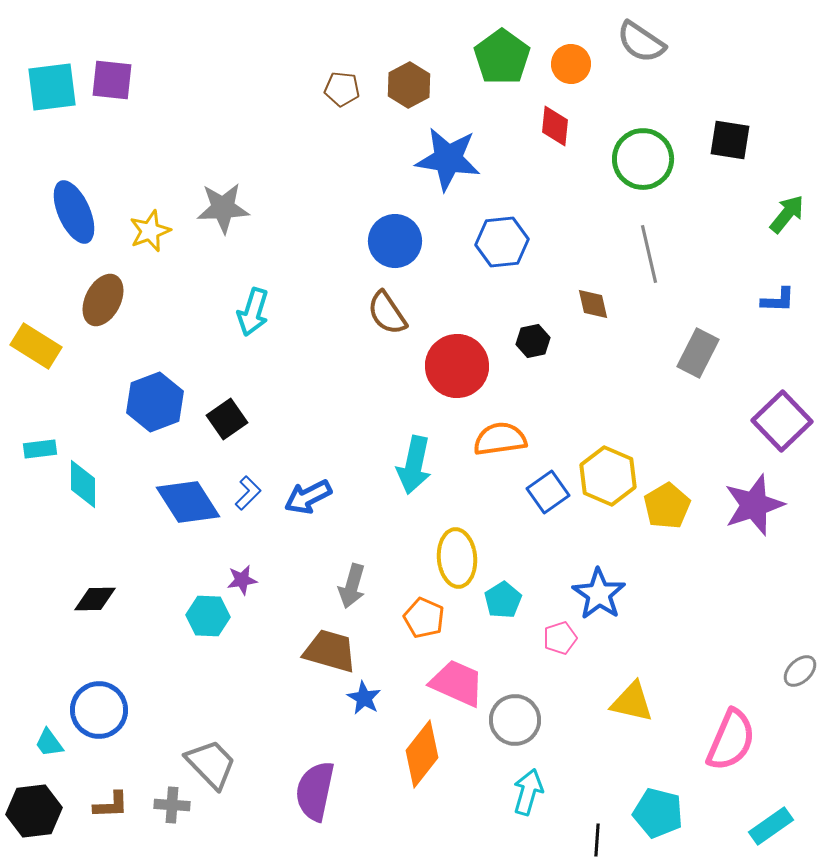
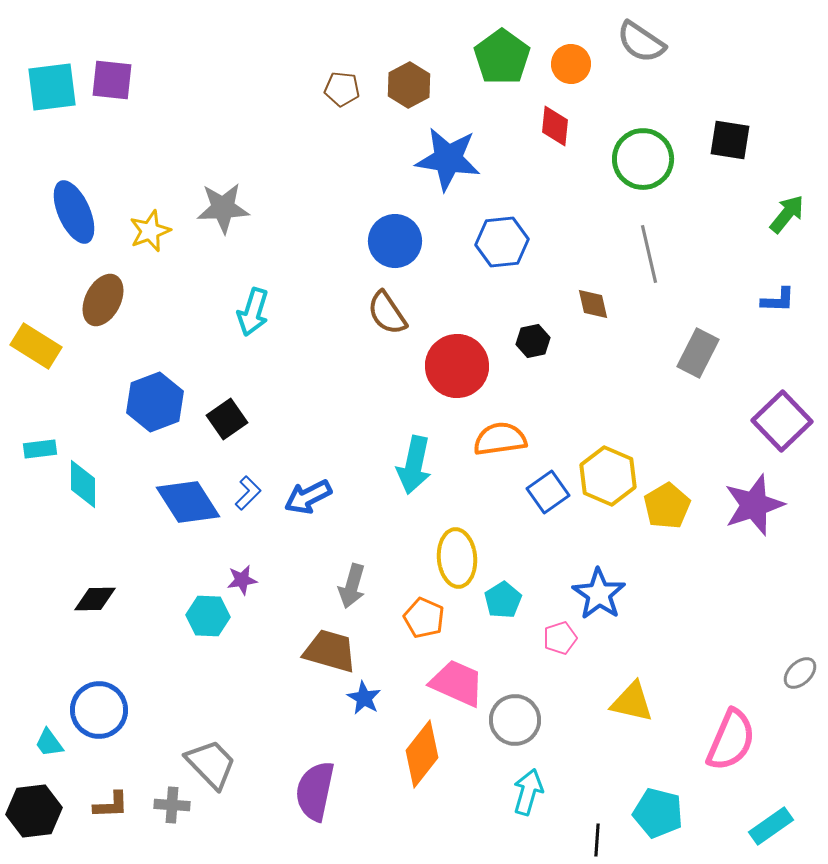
gray ellipse at (800, 671): moved 2 px down
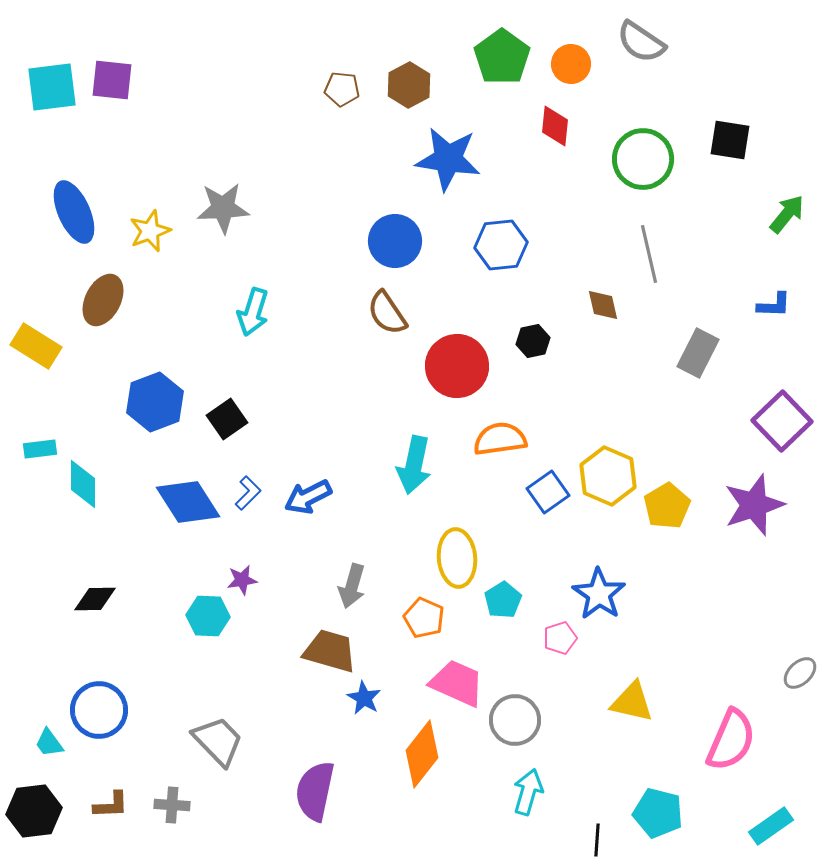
blue hexagon at (502, 242): moved 1 px left, 3 px down
blue L-shape at (778, 300): moved 4 px left, 5 px down
brown diamond at (593, 304): moved 10 px right, 1 px down
gray trapezoid at (211, 764): moved 7 px right, 23 px up
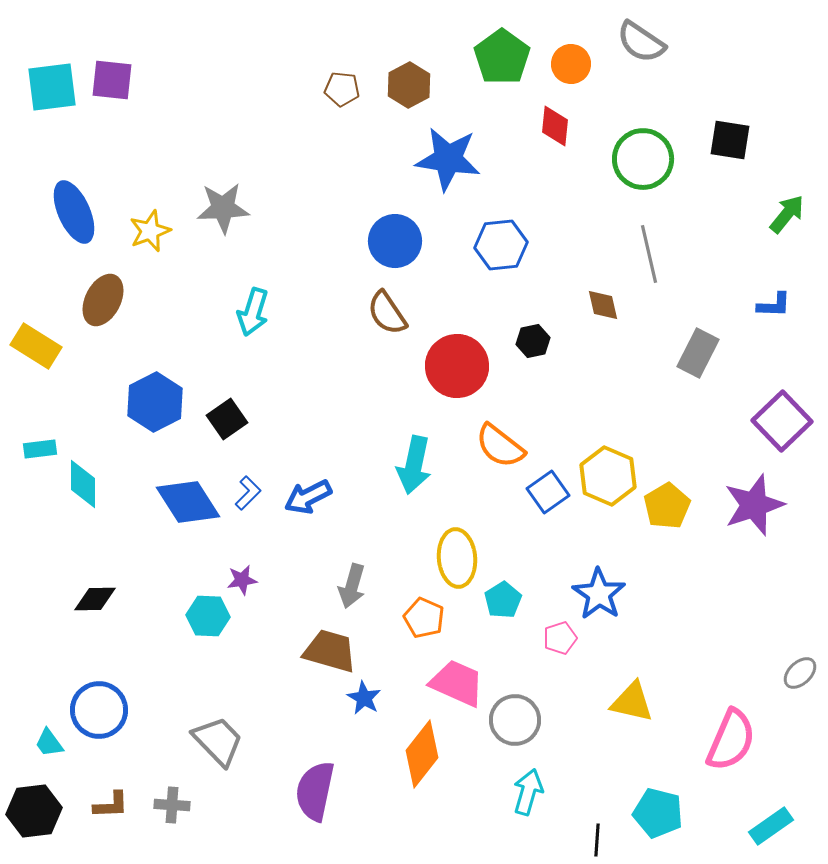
blue hexagon at (155, 402): rotated 6 degrees counterclockwise
orange semicircle at (500, 439): moved 7 px down; rotated 134 degrees counterclockwise
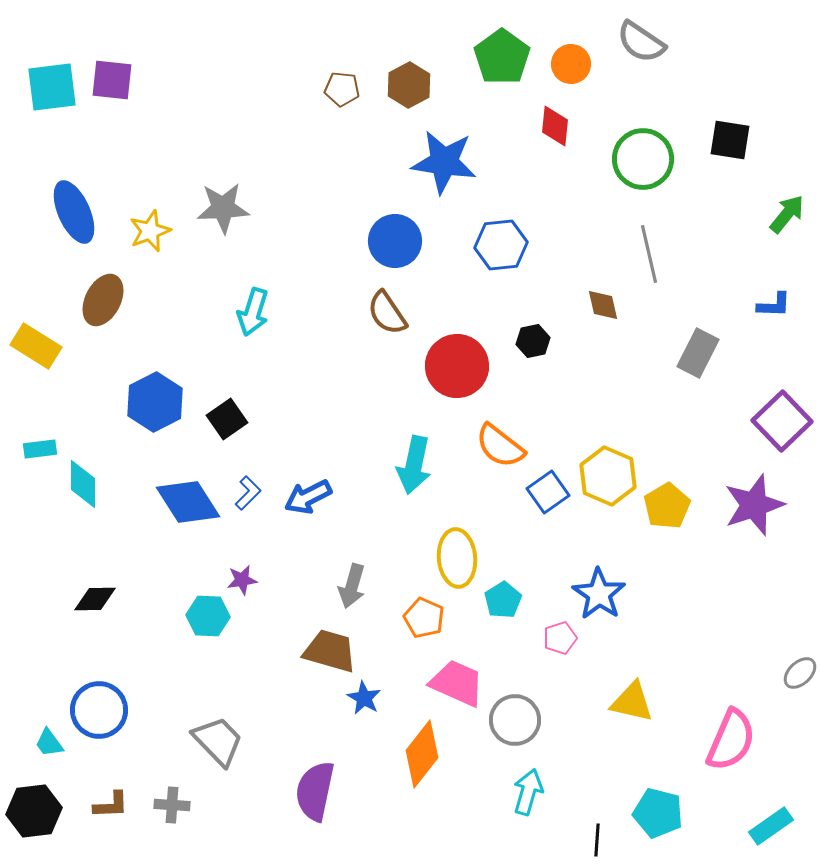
blue star at (448, 159): moved 4 px left, 3 px down
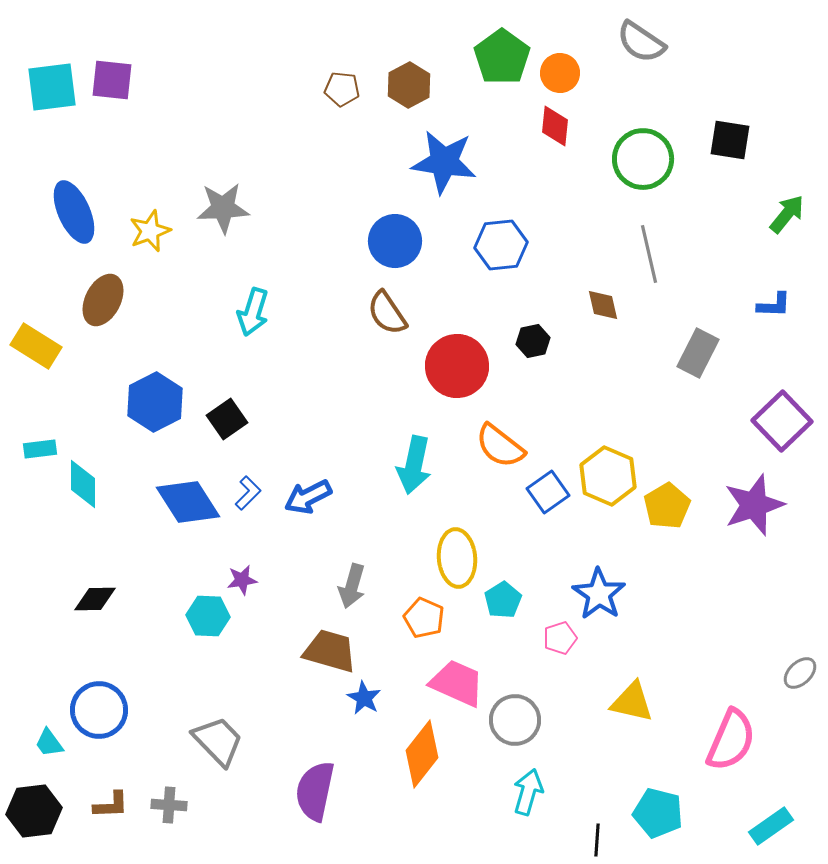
orange circle at (571, 64): moved 11 px left, 9 px down
gray cross at (172, 805): moved 3 px left
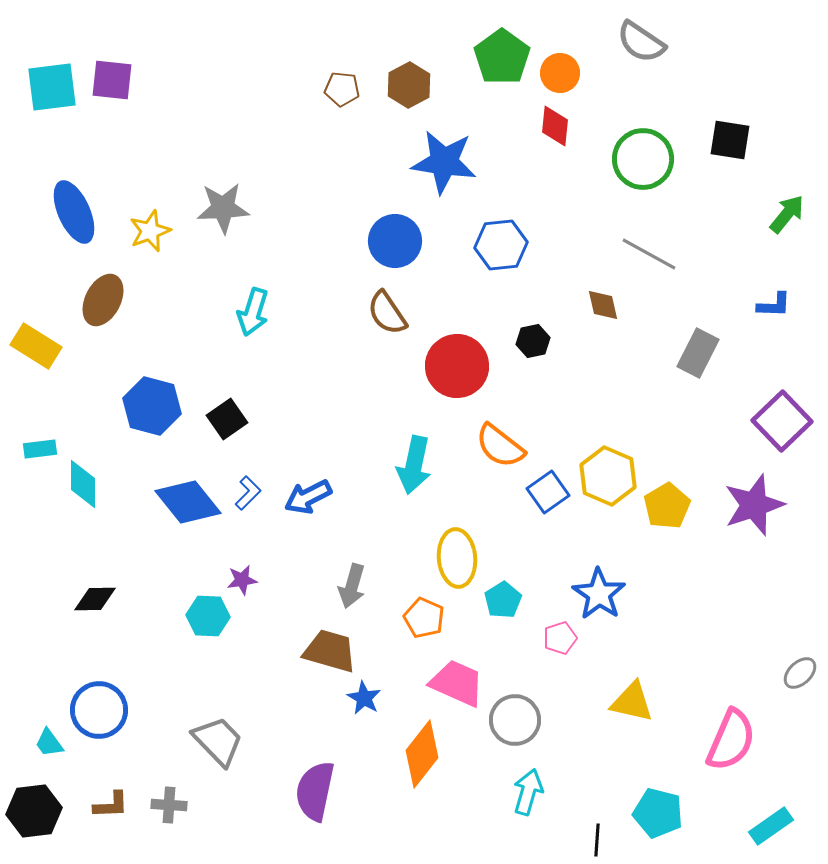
gray line at (649, 254): rotated 48 degrees counterclockwise
blue hexagon at (155, 402): moved 3 px left, 4 px down; rotated 18 degrees counterclockwise
blue diamond at (188, 502): rotated 6 degrees counterclockwise
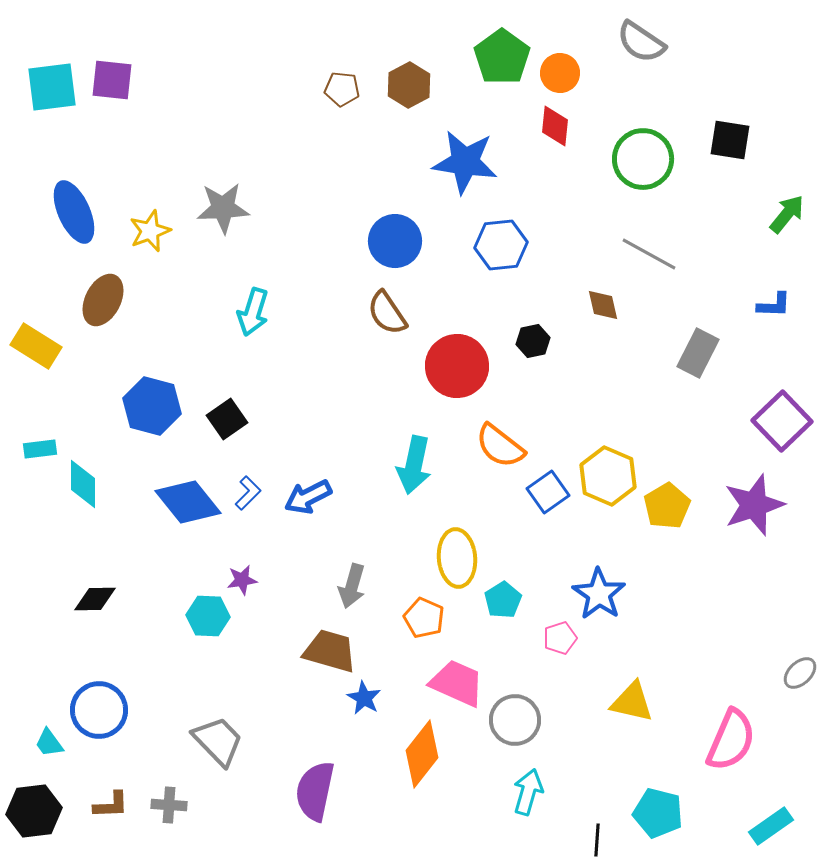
blue star at (444, 162): moved 21 px right
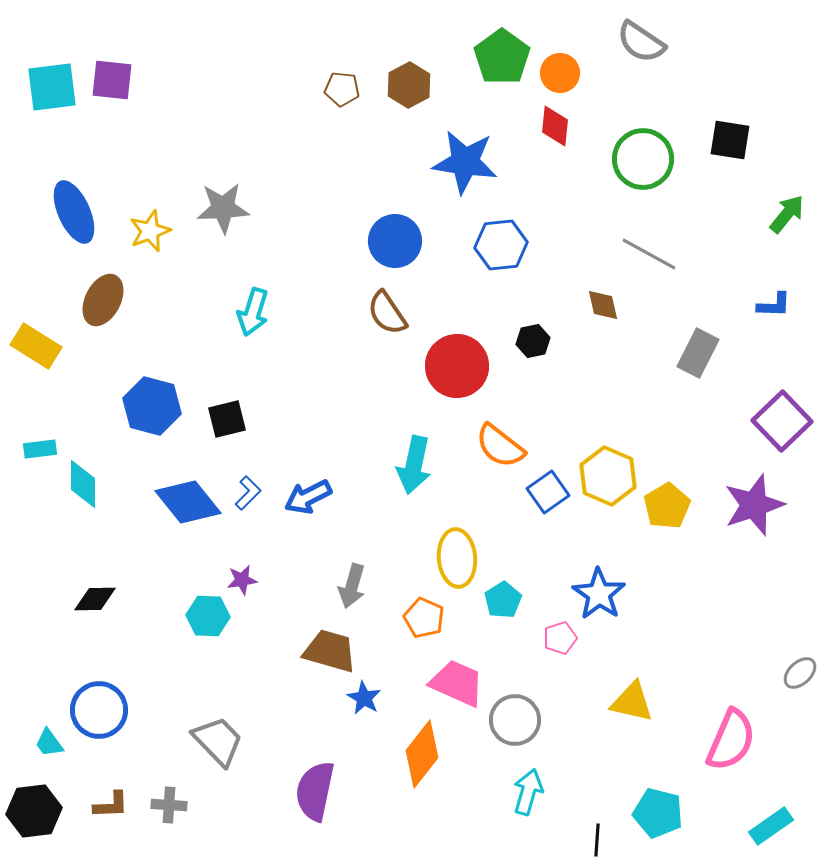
black square at (227, 419): rotated 21 degrees clockwise
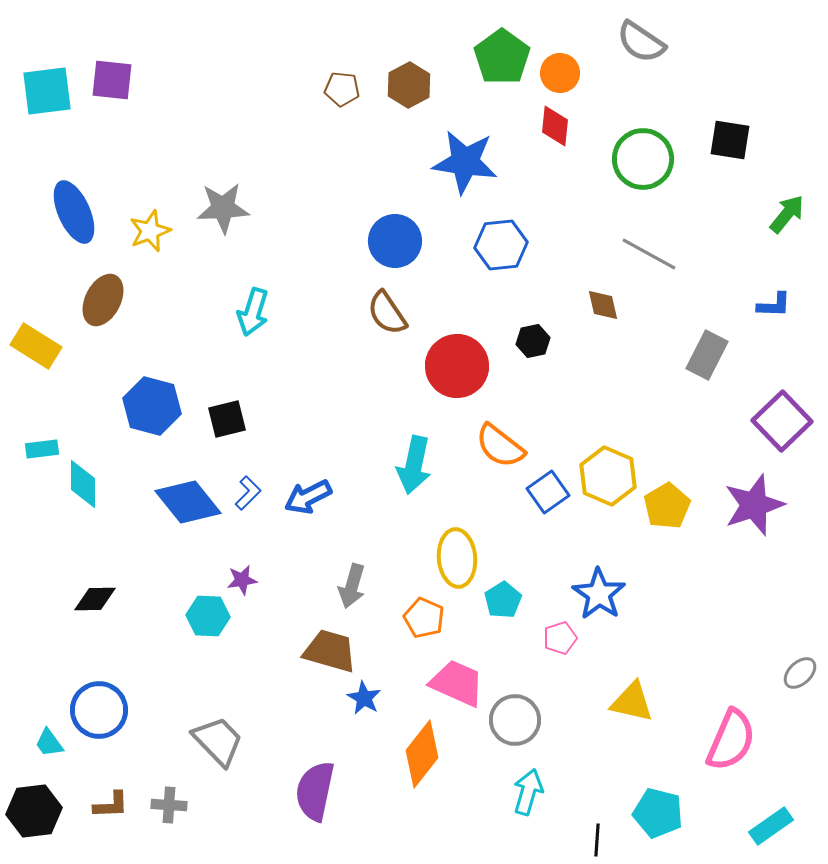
cyan square at (52, 87): moved 5 px left, 4 px down
gray rectangle at (698, 353): moved 9 px right, 2 px down
cyan rectangle at (40, 449): moved 2 px right
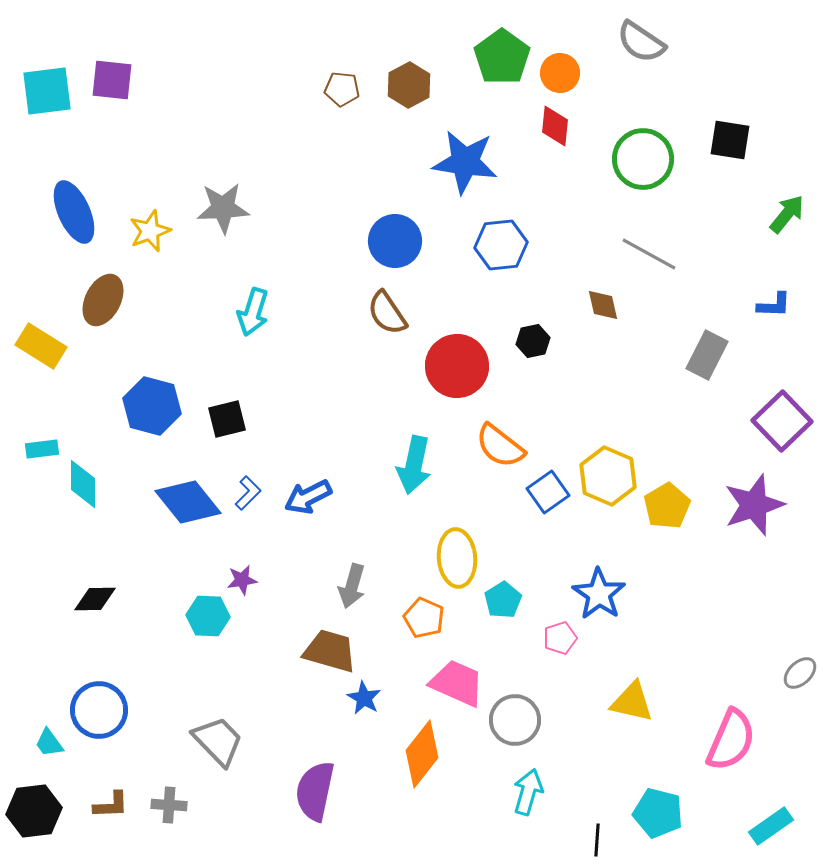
yellow rectangle at (36, 346): moved 5 px right
